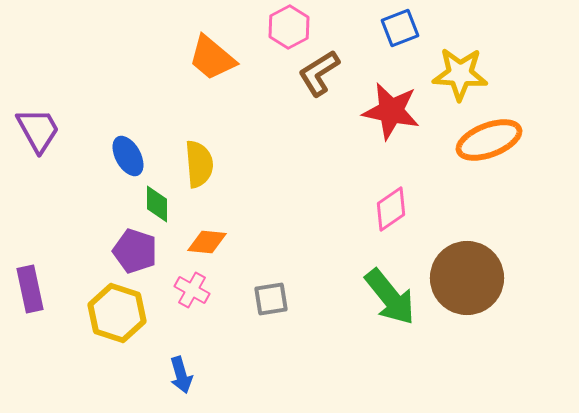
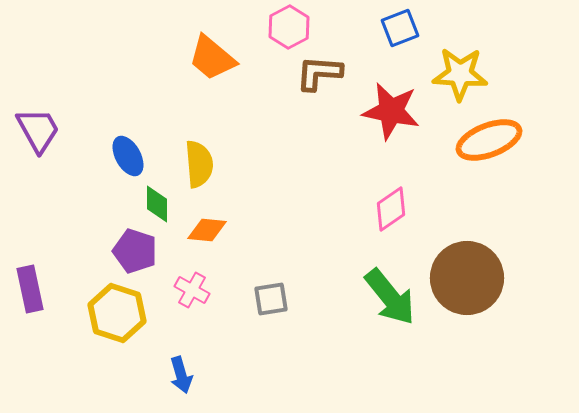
brown L-shape: rotated 36 degrees clockwise
orange diamond: moved 12 px up
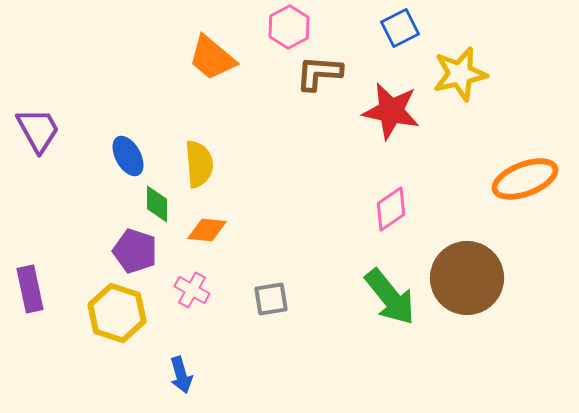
blue square: rotated 6 degrees counterclockwise
yellow star: rotated 16 degrees counterclockwise
orange ellipse: moved 36 px right, 39 px down
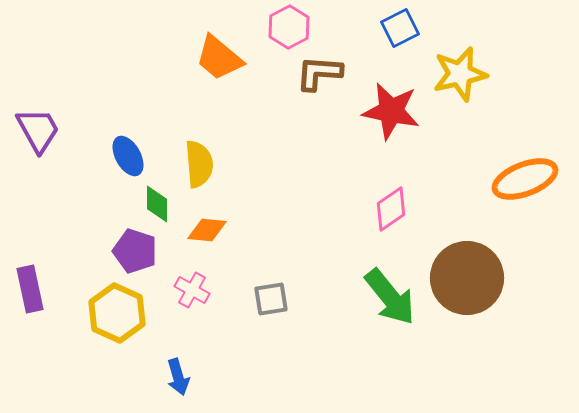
orange trapezoid: moved 7 px right
yellow hexagon: rotated 6 degrees clockwise
blue arrow: moved 3 px left, 2 px down
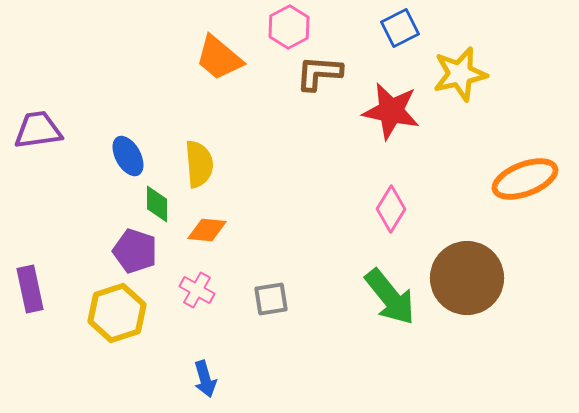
purple trapezoid: rotated 69 degrees counterclockwise
pink diamond: rotated 24 degrees counterclockwise
pink cross: moved 5 px right
yellow hexagon: rotated 18 degrees clockwise
blue arrow: moved 27 px right, 2 px down
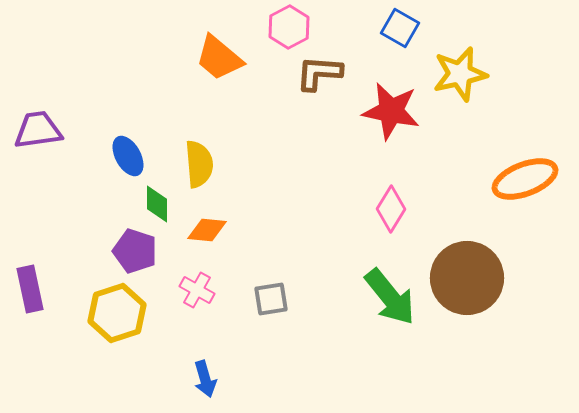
blue square: rotated 33 degrees counterclockwise
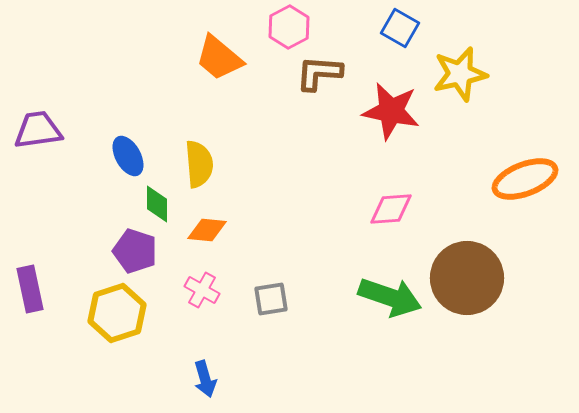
pink diamond: rotated 54 degrees clockwise
pink cross: moved 5 px right
green arrow: rotated 32 degrees counterclockwise
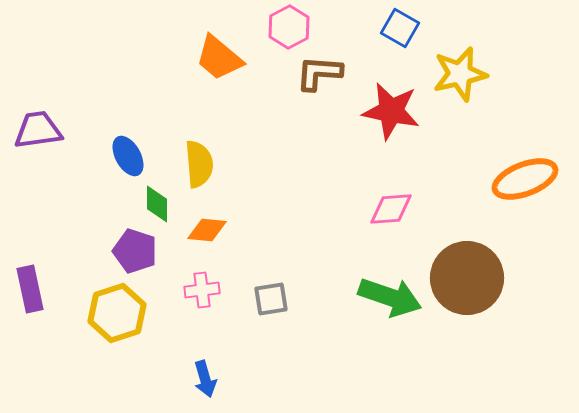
pink cross: rotated 36 degrees counterclockwise
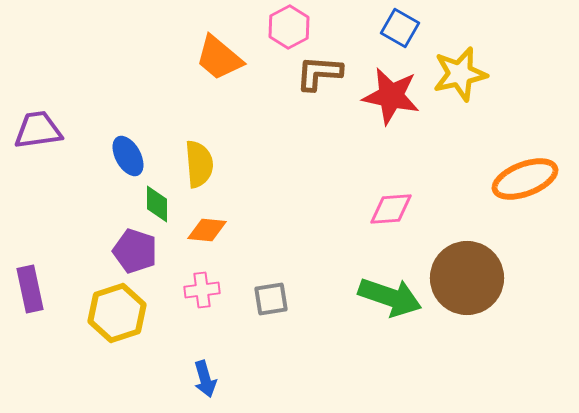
red star: moved 15 px up
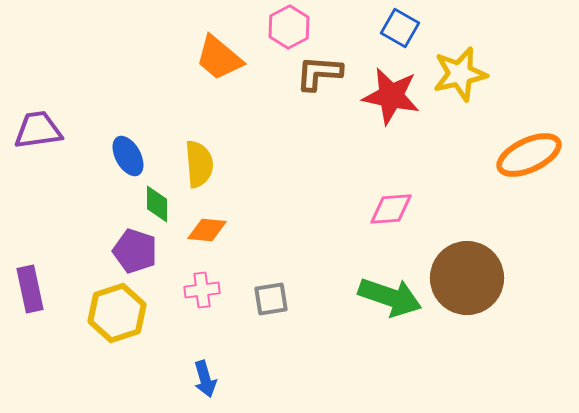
orange ellipse: moved 4 px right, 24 px up; rotated 4 degrees counterclockwise
